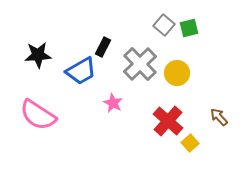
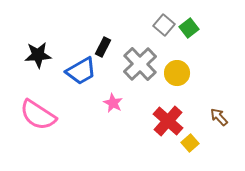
green square: rotated 24 degrees counterclockwise
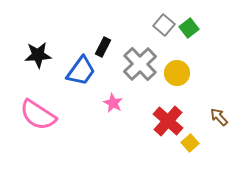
blue trapezoid: rotated 24 degrees counterclockwise
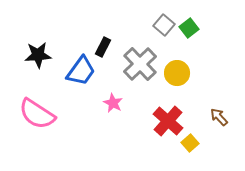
pink semicircle: moved 1 px left, 1 px up
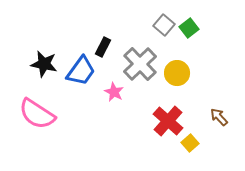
black star: moved 6 px right, 9 px down; rotated 16 degrees clockwise
pink star: moved 1 px right, 11 px up
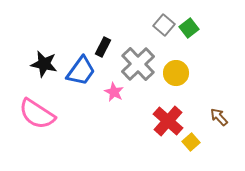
gray cross: moved 2 px left
yellow circle: moved 1 px left
yellow square: moved 1 px right, 1 px up
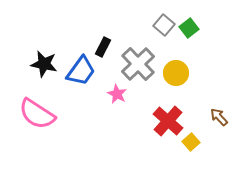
pink star: moved 3 px right, 2 px down
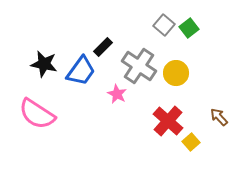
black rectangle: rotated 18 degrees clockwise
gray cross: moved 1 px right, 2 px down; rotated 12 degrees counterclockwise
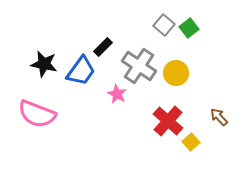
pink semicircle: rotated 12 degrees counterclockwise
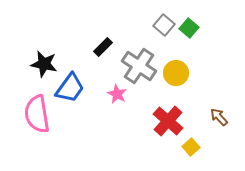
green square: rotated 12 degrees counterclockwise
blue trapezoid: moved 11 px left, 17 px down
pink semicircle: rotated 60 degrees clockwise
yellow square: moved 5 px down
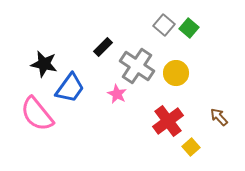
gray cross: moved 2 px left
pink semicircle: rotated 30 degrees counterclockwise
red cross: rotated 12 degrees clockwise
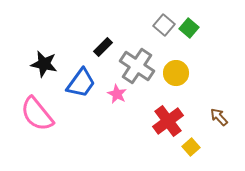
blue trapezoid: moved 11 px right, 5 px up
